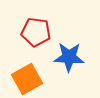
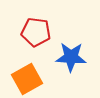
blue star: moved 2 px right
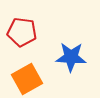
red pentagon: moved 14 px left
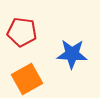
blue star: moved 1 px right, 3 px up
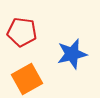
blue star: rotated 16 degrees counterclockwise
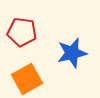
blue star: moved 1 px up
